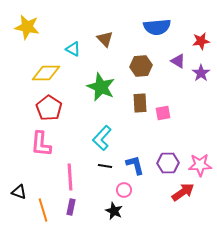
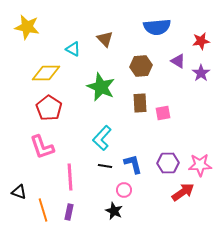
pink L-shape: moved 1 px right, 3 px down; rotated 24 degrees counterclockwise
blue L-shape: moved 2 px left, 1 px up
purple rectangle: moved 2 px left, 5 px down
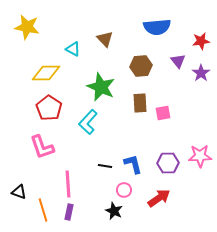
purple triangle: rotated 21 degrees clockwise
cyan L-shape: moved 14 px left, 16 px up
pink star: moved 9 px up
pink line: moved 2 px left, 7 px down
red arrow: moved 24 px left, 6 px down
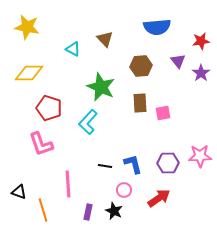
yellow diamond: moved 17 px left
red pentagon: rotated 15 degrees counterclockwise
pink L-shape: moved 1 px left, 3 px up
purple rectangle: moved 19 px right
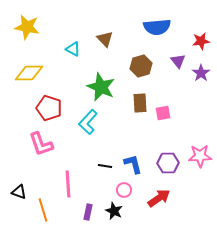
brown hexagon: rotated 10 degrees counterclockwise
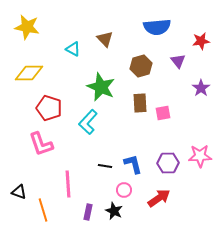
purple star: moved 15 px down
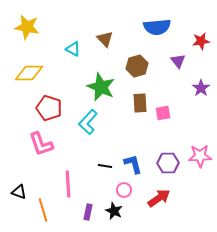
brown hexagon: moved 4 px left
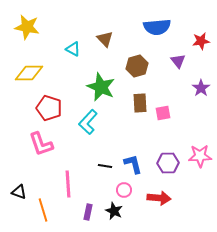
red arrow: rotated 40 degrees clockwise
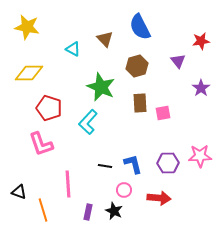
blue semicircle: moved 17 px left; rotated 68 degrees clockwise
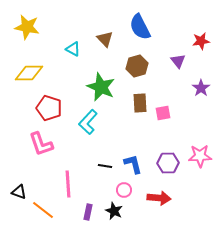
orange line: rotated 35 degrees counterclockwise
